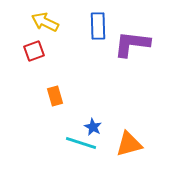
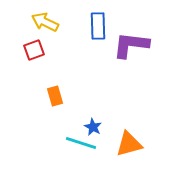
purple L-shape: moved 1 px left, 1 px down
red square: moved 1 px up
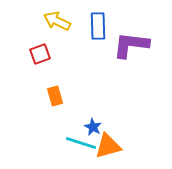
yellow arrow: moved 12 px right, 1 px up
red square: moved 6 px right, 4 px down
orange triangle: moved 21 px left, 2 px down
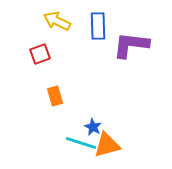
orange triangle: moved 1 px left, 1 px up
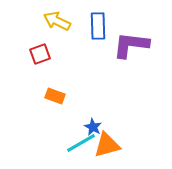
orange rectangle: rotated 54 degrees counterclockwise
cyan line: rotated 48 degrees counterclockwise
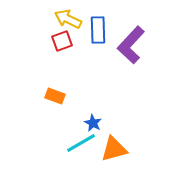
yellow arrow: moved 11 px right, 2 px up
blue rectangle: moved 4 px down
purple L-shape: rotated 54 degrees counterclockwise
red square: moved 22 px right, 13 px up
blue star: moved 4 px up
orange triangle: moved 7 px right, 4 px down
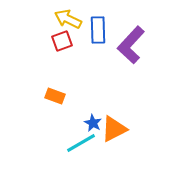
orange triangle: moved 20 px up; rotated 12 degrees counterclockwise
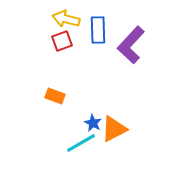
yellow arrow: moved 2 px left; rotated 12 degrees counterclockwise
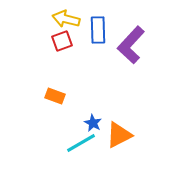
orange triangle: moved 5 px right, 6 px down
